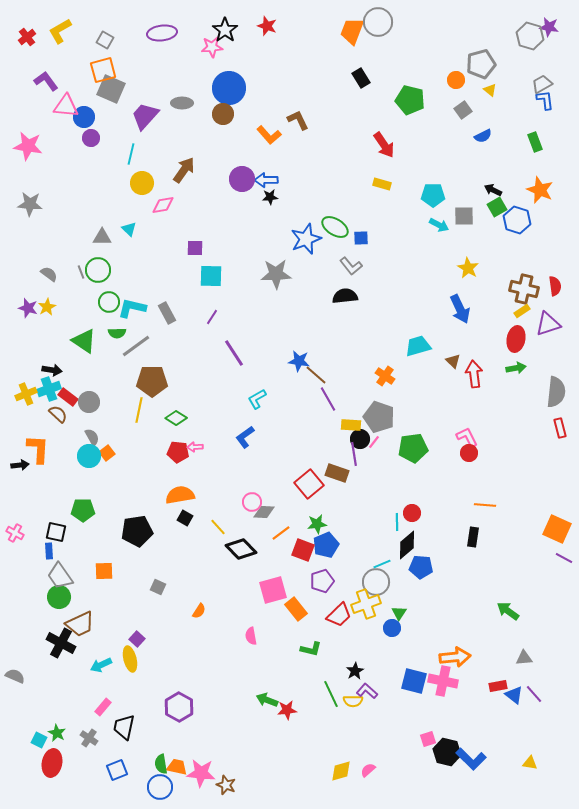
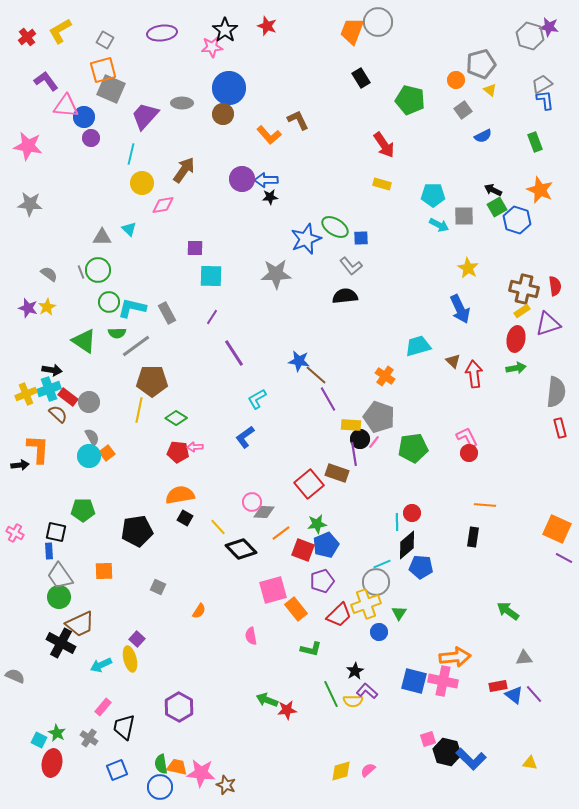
blue circle at (392, 628): moved 13 px left, 4 px down
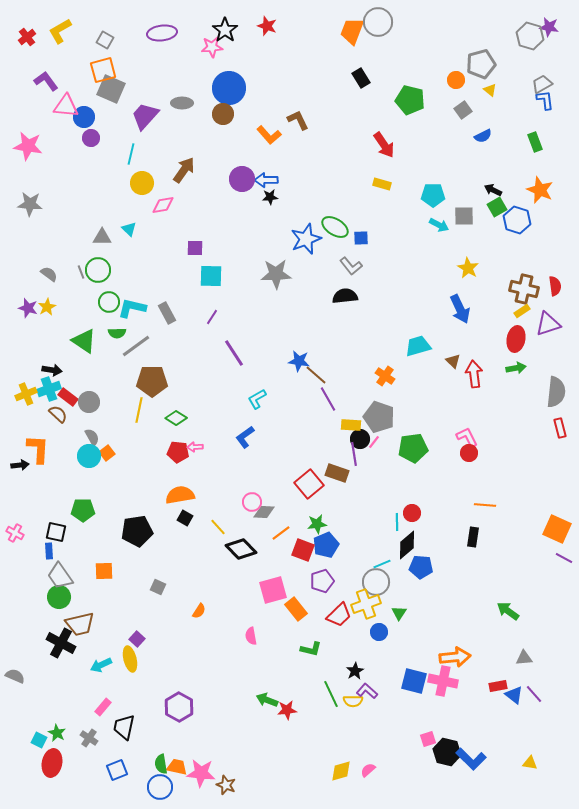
brown trapezoid at (80, 624): rotated 12 degrees clockwise
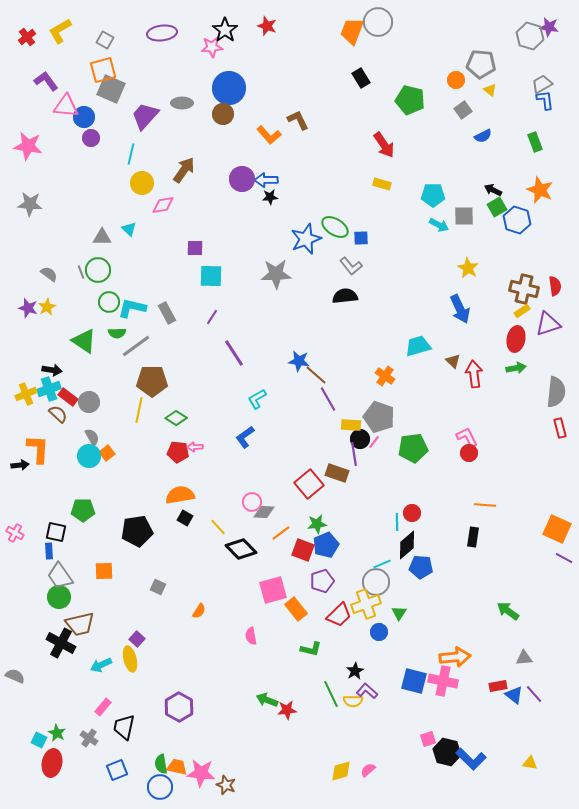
gray pentagon at (481, 64): rotated 20 degrees clockwise
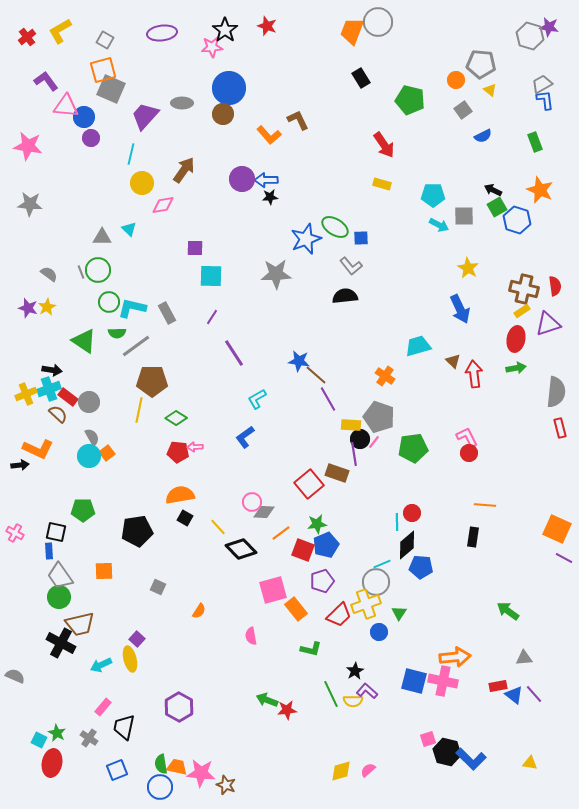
orange L-shape at (38, 449): rotated 112 degrees clockwise
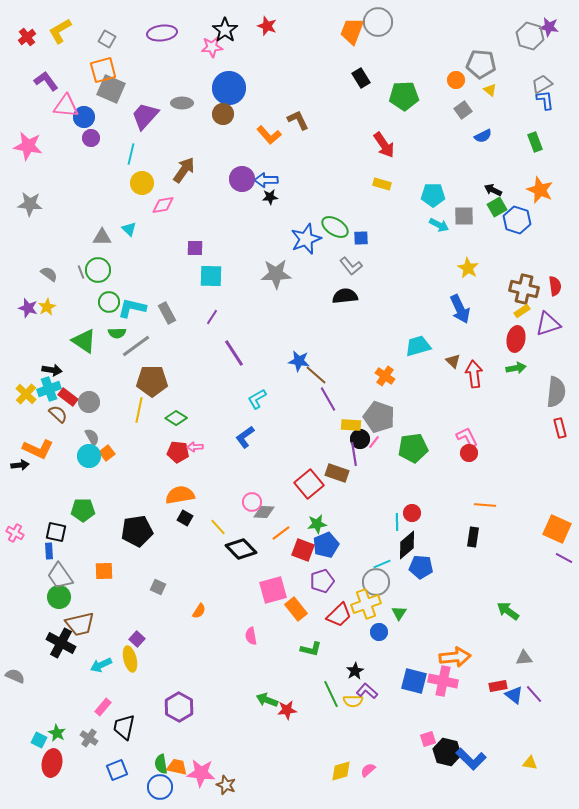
gray square at (105, 40): moved 2 px right, 1 px up
green pentagon at (410, 100): moved 6 px left, 4 px up; rotated 16 degrees counterclockwise
yellow cross at (26, 394): rotated 25 degrees counterclockwise
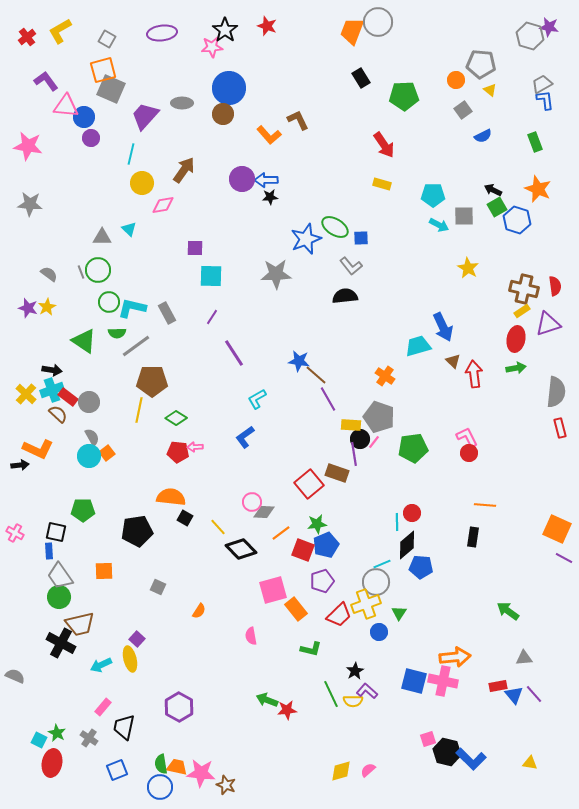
orange star at (540, 190): moved 2 px left, 1 px up
blue arrow at (460, 309): moved 17 px left, 18 px down
cyan cross at (49, 389): moved 3 px right, 1 px down
orange semicircle at (180, 495): moved 9 px left, 2 px down; rotated 16 degrees clockwise
blue triangle at (514, 695): rotated 12 degrees clockwise
